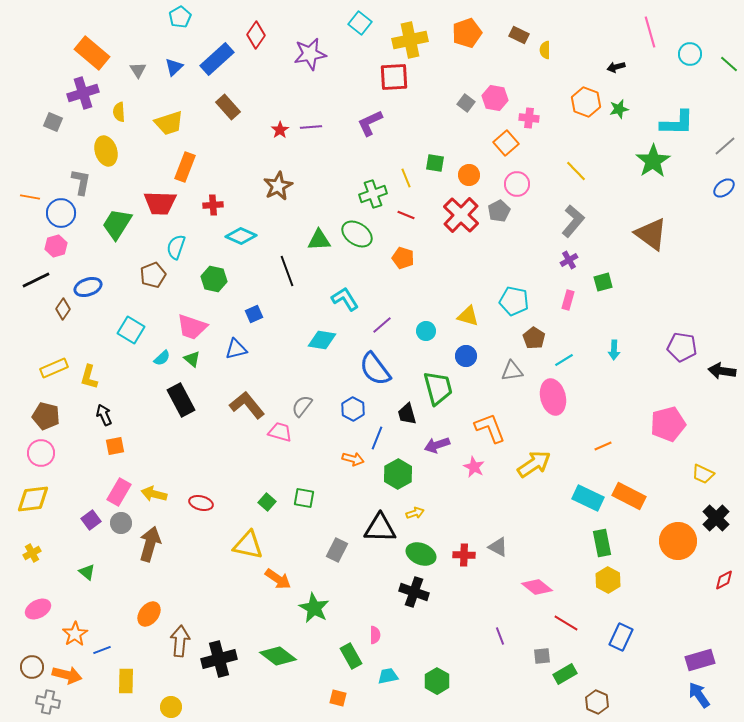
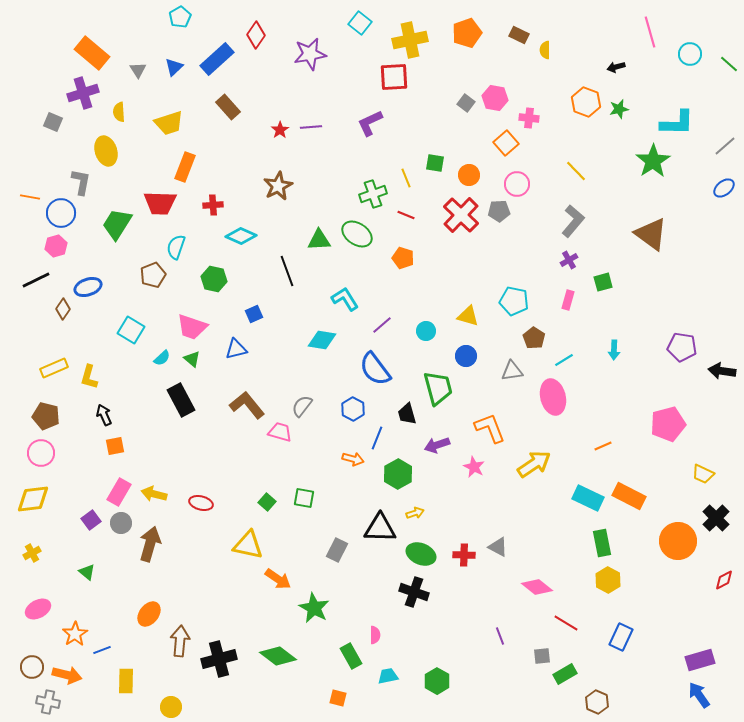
gray pentagon at (499, 211): rotated 25 degrees clockwise
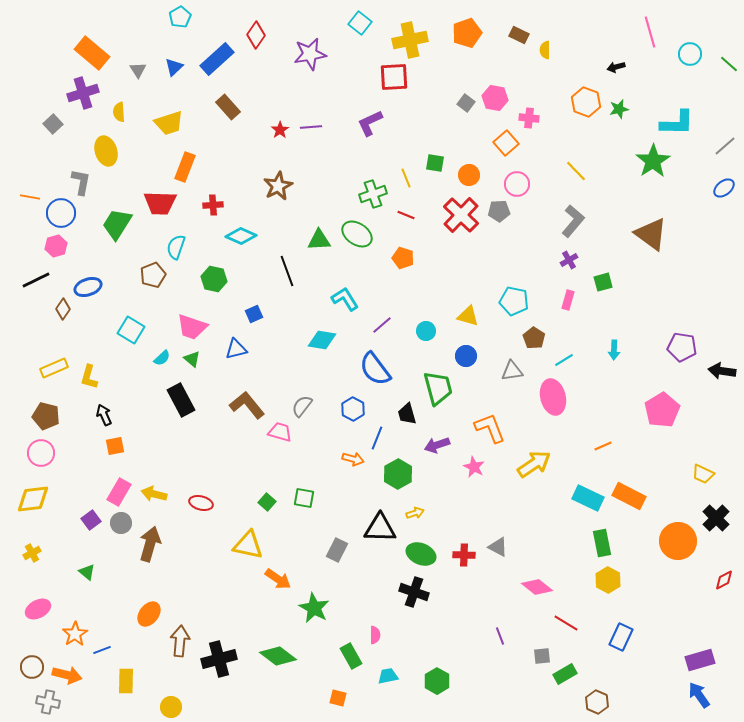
gray square at (53, 122): moved 2 px down; rotated 24 degrees clockwise
pink pentagon at (668, 424): moved 6 px left, 14 px up; rotated 16 degrees counterclockwise
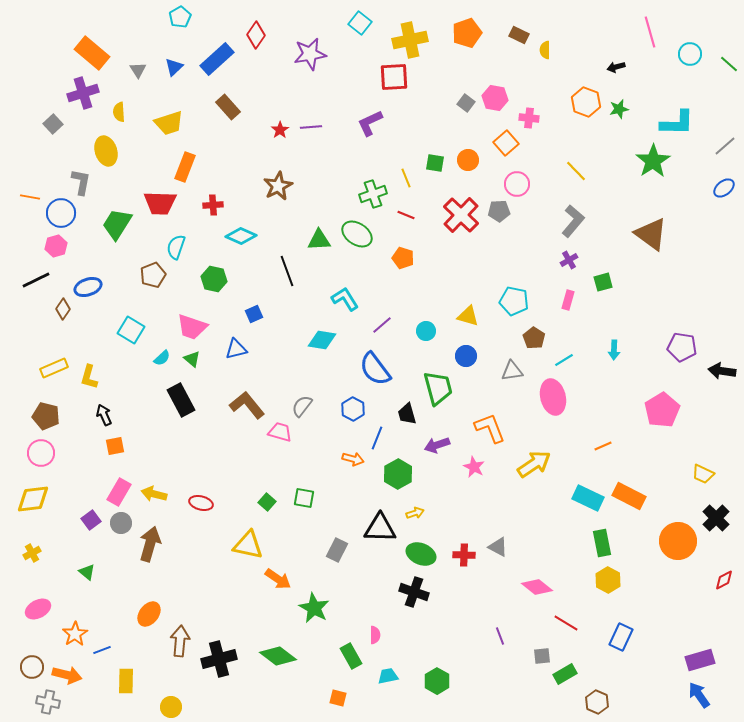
orange circle at (469, 175): moved 1 px left, 15 px up
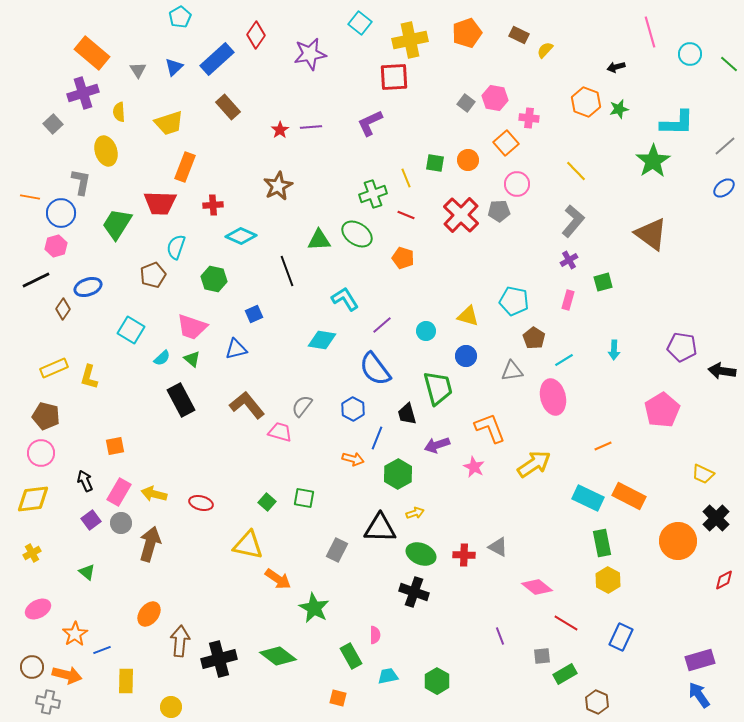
yellow semicircle at (545, 50): rotated 42 degrees clockwise
black arrow at (104, 415): moved 19 px left, 66 px down
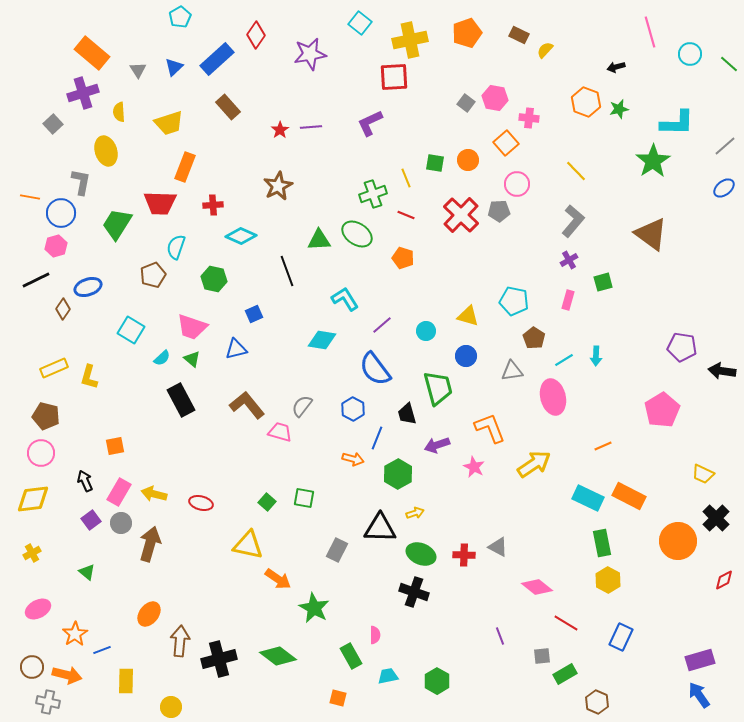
cyan arrow at (614, 350): moved 18 px left, 6 px down
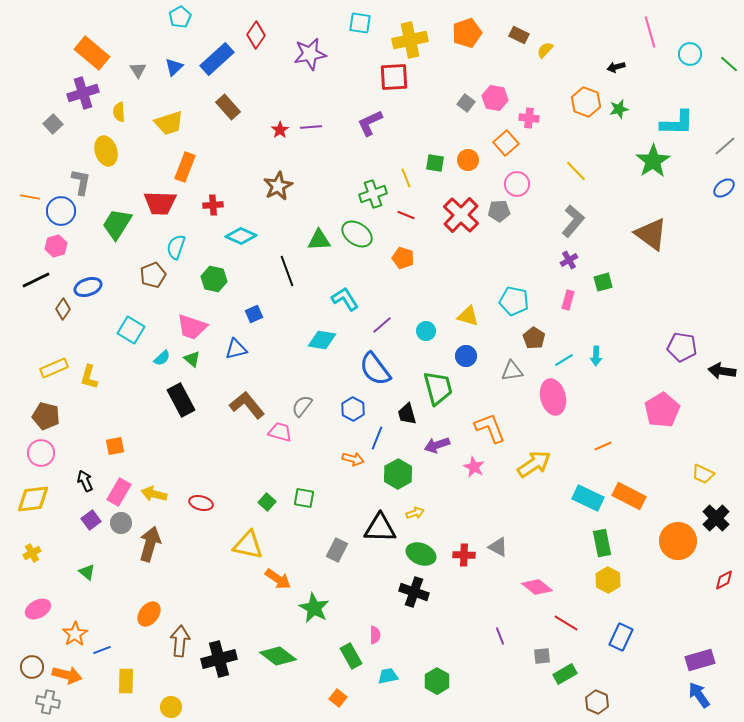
cyan square at (360, 23): rotated 30 degrees counterclockwise
blue circle at (61, 213): moved 2 px up
orange square at (338, 698): rotated 24 degrees clockwise
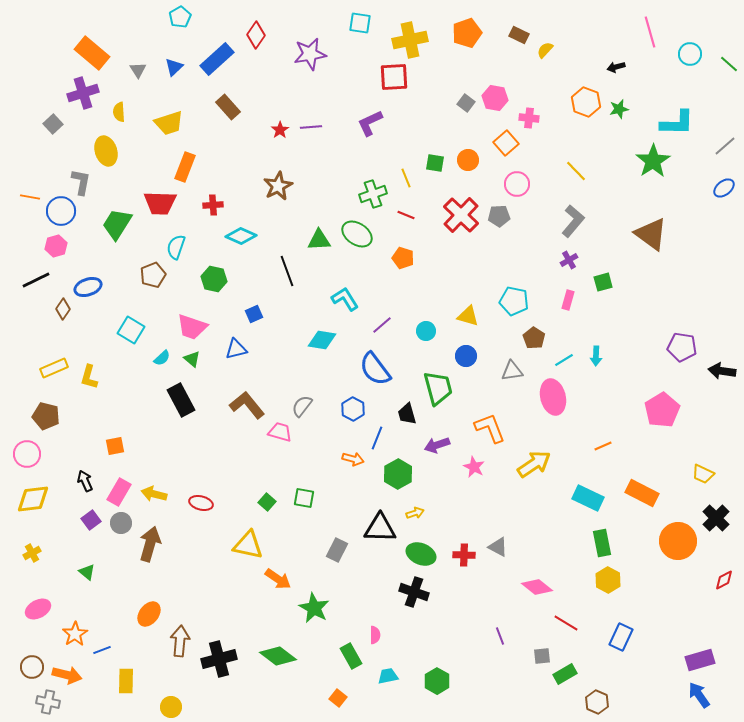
gray pentagon at (499, 211): moved 5 px down
pink circle at (41, 453): moved 14 px left, 1 px down
orange rectangle at (629, 496): moved 13 px right, 3 px up
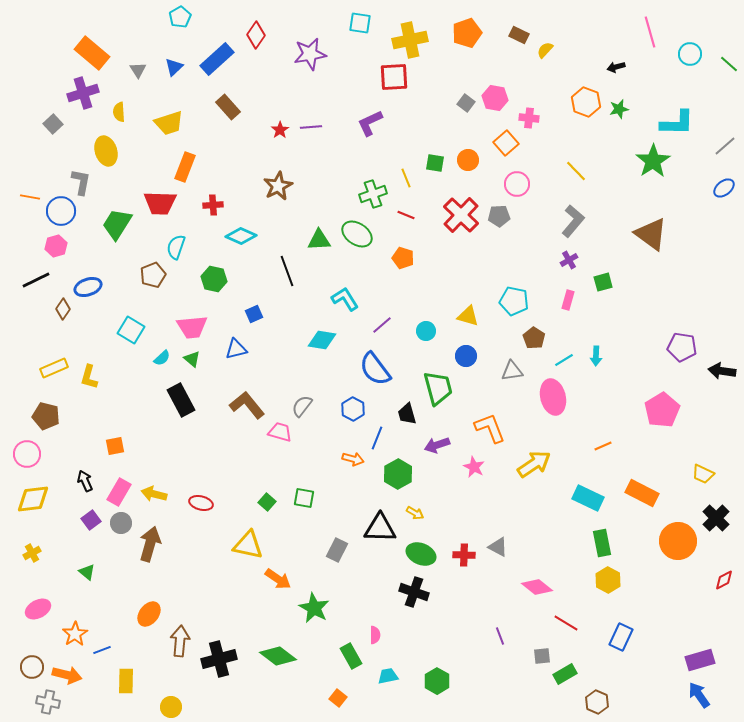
pink trapezoid at (192, 327): rotated 24 degrees counterclockwise
yellow arrow at (415, 513): rotated 48 degrees clockwise
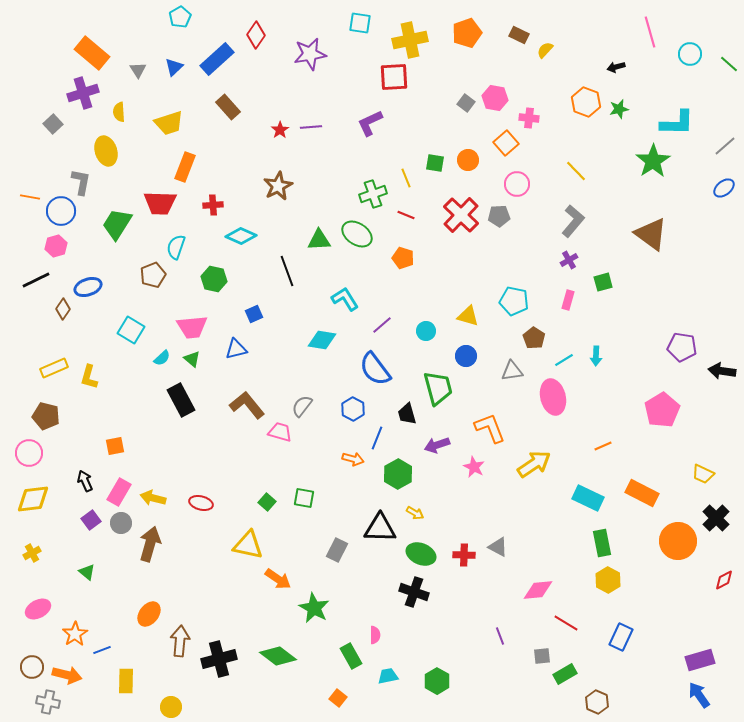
pink circle at (27, 454): moved 2 px right, 1 px up
yellow arrow at (154, 494): moved 1 px left, 4 px down
pink diamond at (537, 587): moved 1 px right, 3 px down; rotated 44 degrees counterclockwise
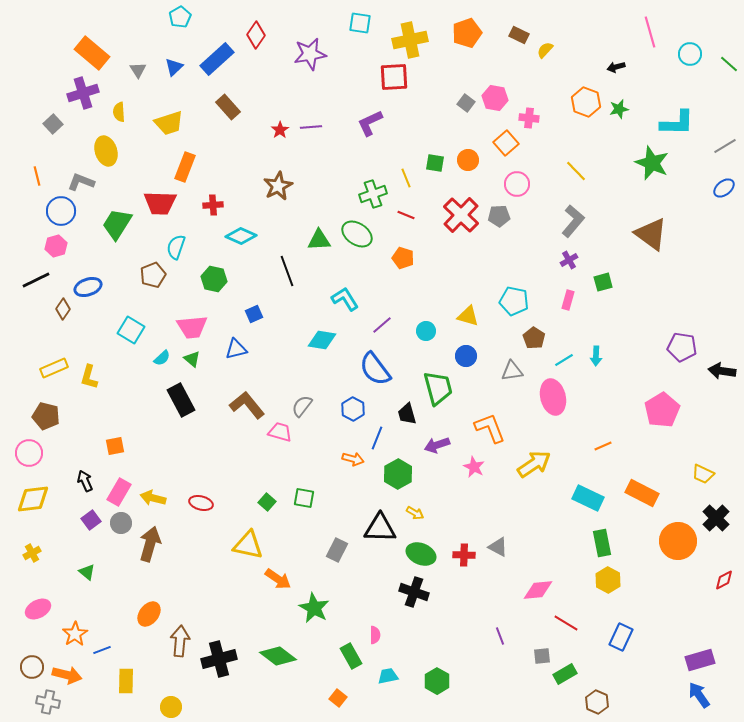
gray line at (725, 146): rotated 10 degrees clockwise
green star at (653, 161): moved 1 px left, 2 px down; rotated 16 degrees counterclockwise
gray L-shape at (81, 182): rotated 80 degrees counterclockwise
orange line at (30, 197): moved 7 px right, 21 px up; rotated 66 degrees clockwise
